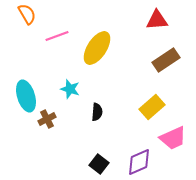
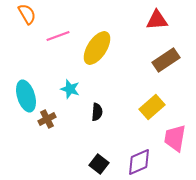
pink line: moved 1 px right
pink trapezoid: moved 2 px right; rotated 124 degrees clockwise
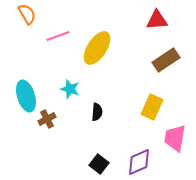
yellow rectangle: rotated 25 degrees counterclockwise
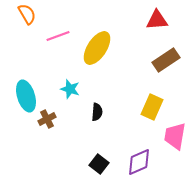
pink trapezoid: moved 2 px up
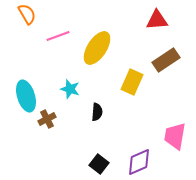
yellow rectangle: moved 20 px left, 25 px up
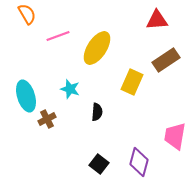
purple diamond: rotated 52 degrees counterclockwise
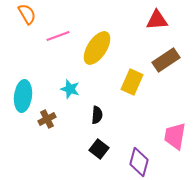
cyan ellipse: moved 3 px left; rotated 24 degrees clockwise
black semicircle: moved 3 px down
black square: moved 15 px up
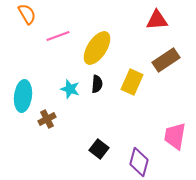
black semicircle: moved 31 px up
